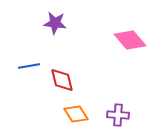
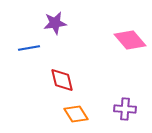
purple star: rotated 15 degrees counterclockwise
blue line: moved 18 px up
purple cross: moved 7 px right, 6 px up
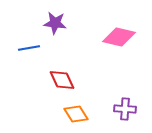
purple star: rotated 15 degrees clockwise
pink diamond: moved 11 px left, 3 px up; rotated 36 degrees counterclockwise
red diamond: rotated 12 degrees counterclockwise
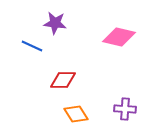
blue line: moved 3 px right, 2 px up; rotated 35 degrees clockwise
red diamond: moved 1 px right; rotated 64 degrees counterclockwise
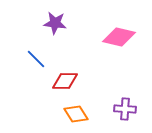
blue line: moved 4 px right, 13 px down; rotated 20 degrees clockwise
red diamond: moved 2 px right, 1 px down
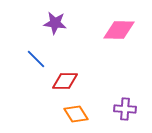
pink diamond: moved 7 px up; rotated 12 degrees counterclockwise
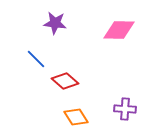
red diamond: rotated 40 degrees clockwise
orange diamond: moved 3 px down
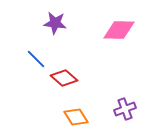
red diamond: moved 1 px left, 3 px up
purple cross: rotated 25 degrees counterclockwise
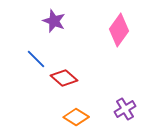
purple star: moved 1 px left, 2 px up; rotated 15 degrees clockwise
pink diamond: rotated 56 degrees counterclockwise
purple cross: rotated 10 degrees counterclockwise
orange diamond: rotated 25 degrees counterclockwise
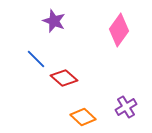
purple cross: moved 1 px right, 2 px up
orange diamond: moved 7 px right; rotated 10 degrees clockwise
